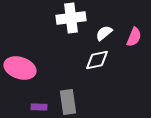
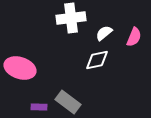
gray rectangle: rotated 45 degrees counterclockwise
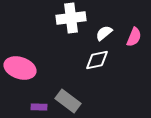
gray rectangle: moved 1 px up
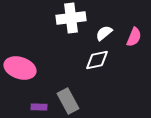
gray rectangle: rotated 25 degrees clockwise
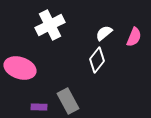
white cross: moved 21 px left, 7 px down; rotated 20 degrees counterclockwise
white diamond: rotated 40 degrees counterclockwise
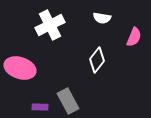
white semicircle: moved 2 px left, 15 px up; rotated 132 degrees counterclockwise
purple rectangle: moved 1 px right
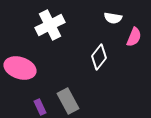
white semicircle: moved 11 px right
white diamond: moved 2 px right, 3 px up
purple rectangle: rotated 63 degrees clockwise
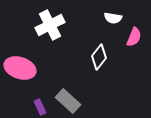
gray rectangle: rotated 20 degrees counterclockwise
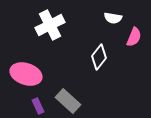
pink ellipse: moved 6 px right, 6 px down
purple rectangle: moved 2 px left, 1 px up
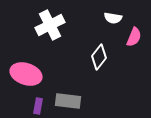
gray rectangle: rotated 35 degrees counterclockwise
purple rectangle: rotated 35 degrees clockwise
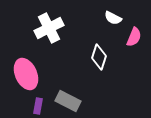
white semicircle: rotated 18 degrees clockwise
white cross: moved 1 px left, 3 px down
white diamond: rotated 20 degrees counterclockwise
pink ellipse: rotated 48 degrees clockwise
gray rectangle: rotated 20 degrees clockwise
